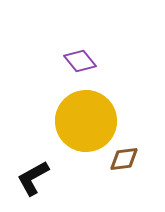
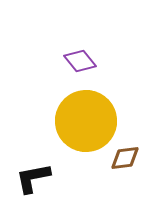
brown diamond: moved 1 px right, 1 px up
black L-shape: rotated 18 degrees clockwise
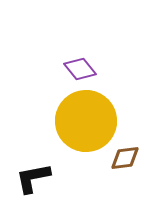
purple diamond: moved 8 px down
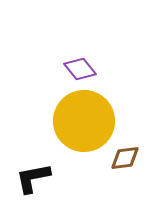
yellow circle: moved 2 px left
